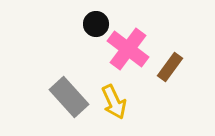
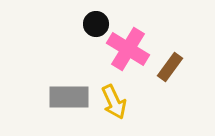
pink cross: rotated 6 degrees counterclockwise
gray rectangle: rotated 48 degrees counterclockwise
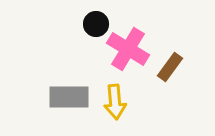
yellow arrow: moved 1 px right; rotated 20 degrees clockwise
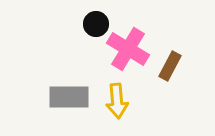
brown rectangle: moved 1 px up; rotated 8 degrees counterclockwise
yellow arrow: moved 2 px right, 1 px up
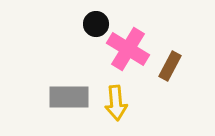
yellow arrow: moved 1 px left, 2 px down
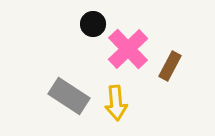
black circle: moved 3 px left
pink cross: rotated 15 degrees clockwise
gray rectangle: moved 1 px up; rotated 33 degrees clockwise
